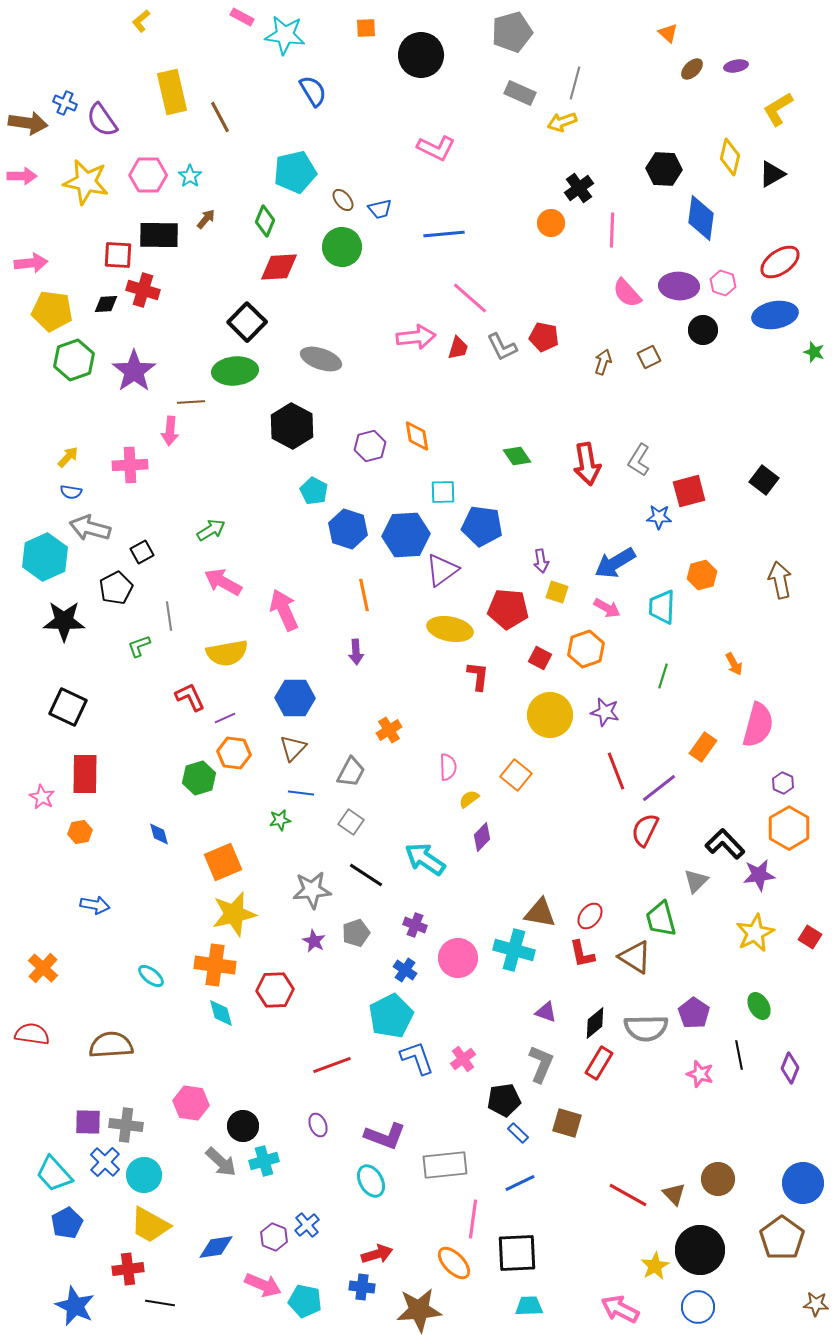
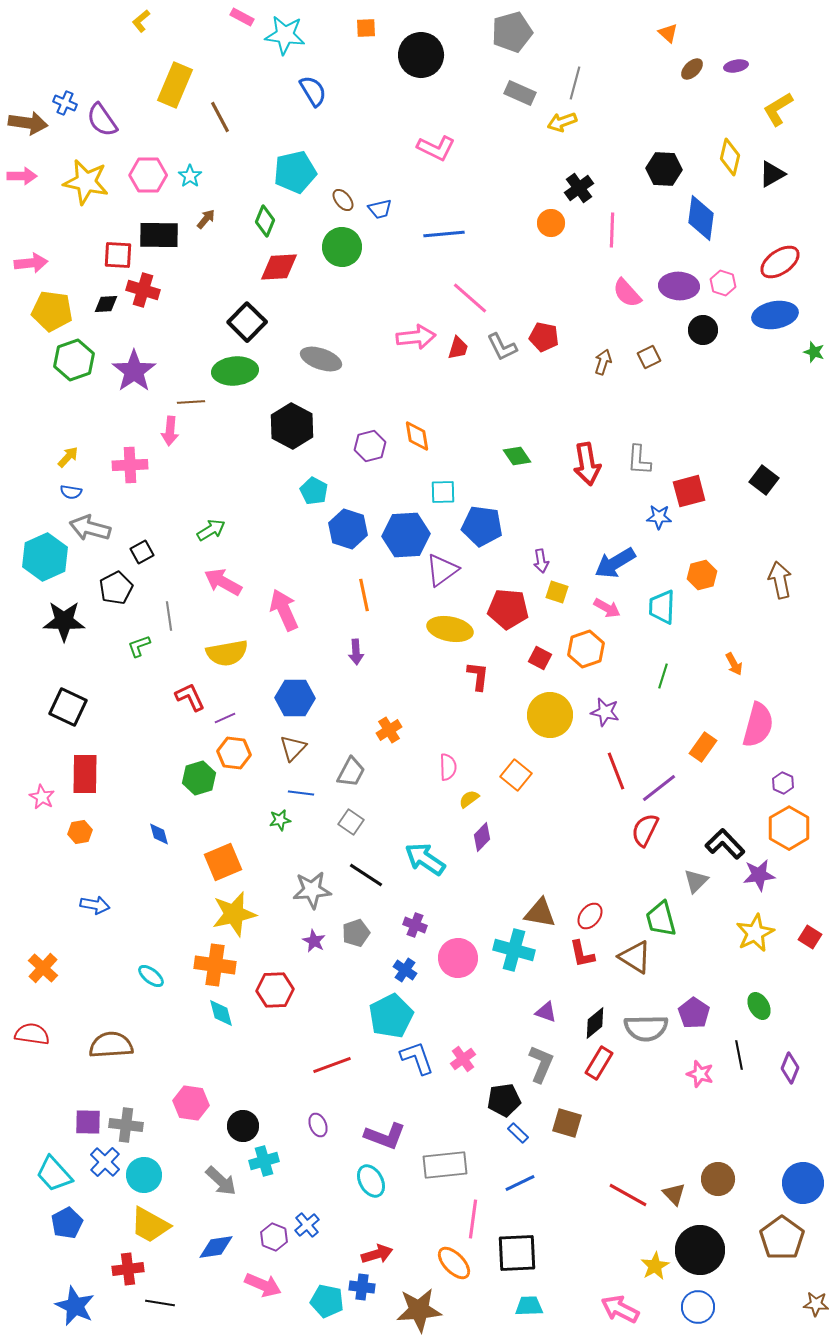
yellow rectangle at (172, 92): moved 3 px right, 7 px up; rotated 36 degrees clockwise
gray L-shape at (639, 460): rotated 28 degrees counterclockwise
gray arrow at (221, 1162): moved 19 px down
cyan pentagon at (305, 1301): moved 22 px right
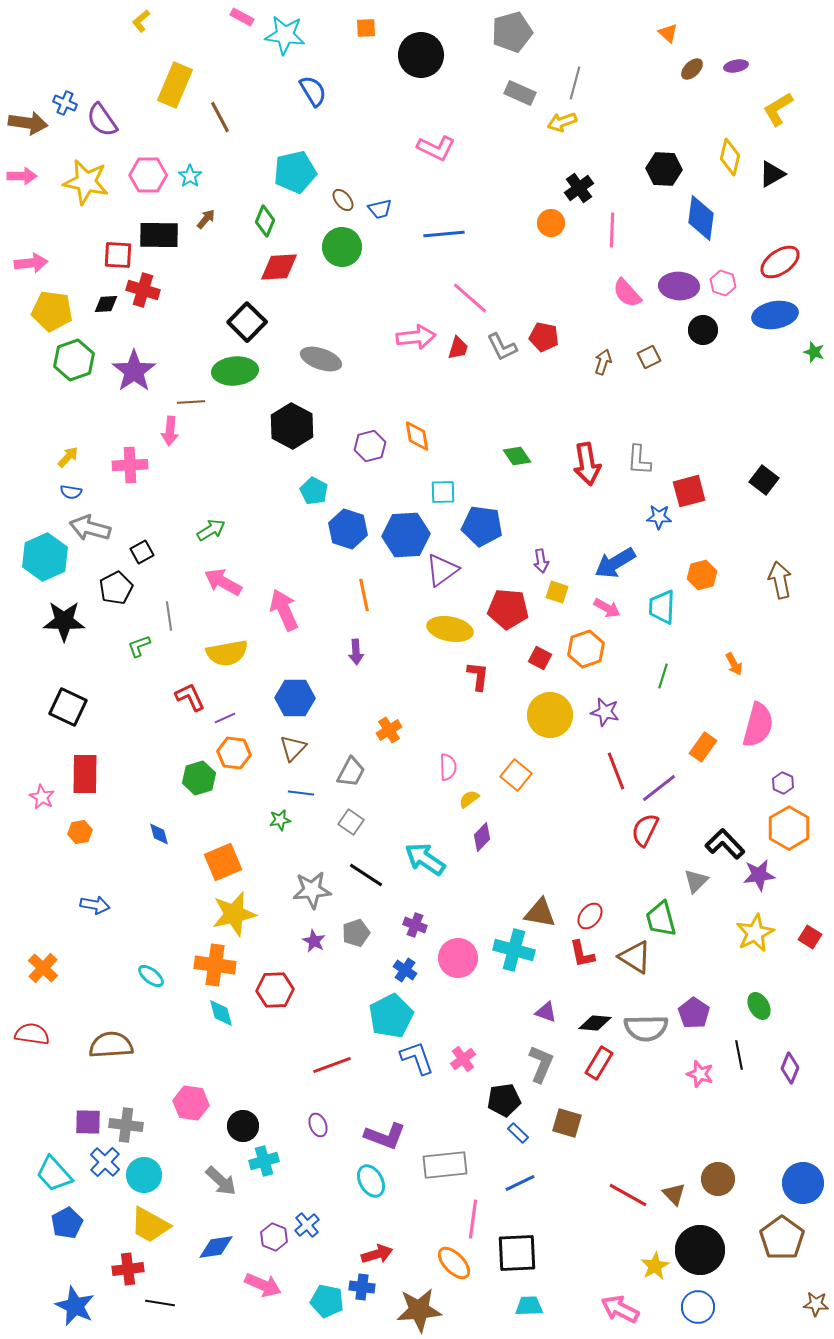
black diamond at (595, 1023): rotated 44 degrees clockwise
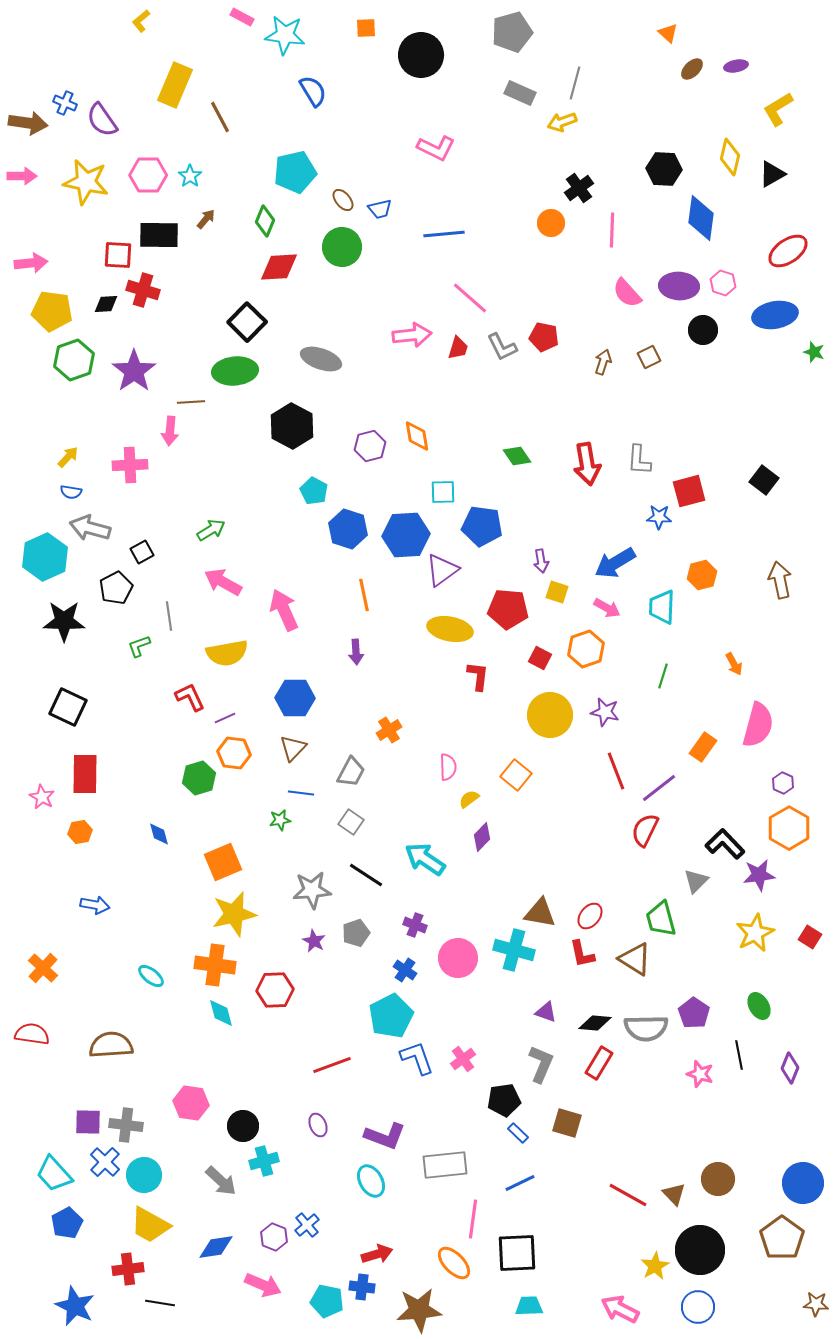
red ellipse at (780, 262): moved 8 px right, 11 px up
pink arrow at (416, 337): moved 4 px left, 2 px up
brown triangle at (635, 957): moved 2 px down
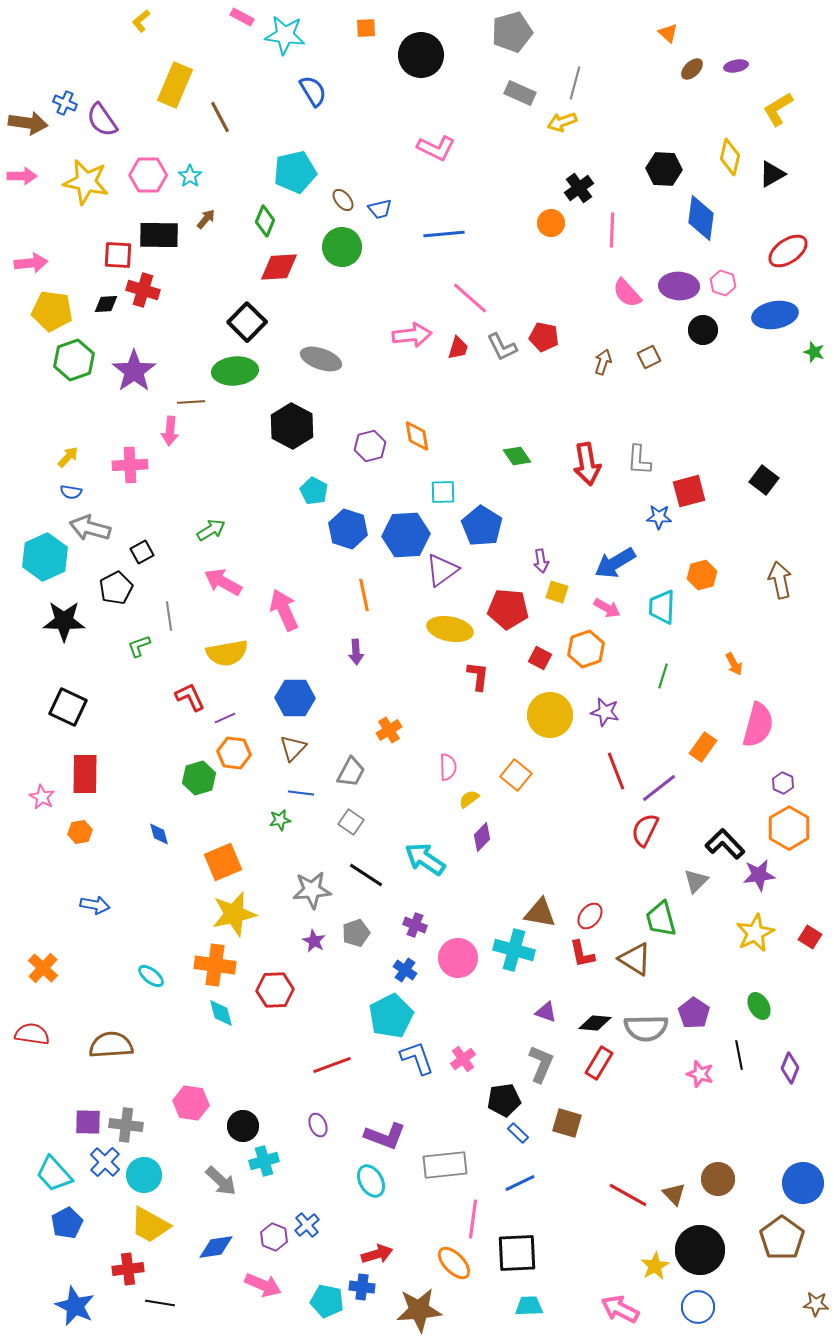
blue pentagon at (482, 526): rotated 24 degrees clockwise
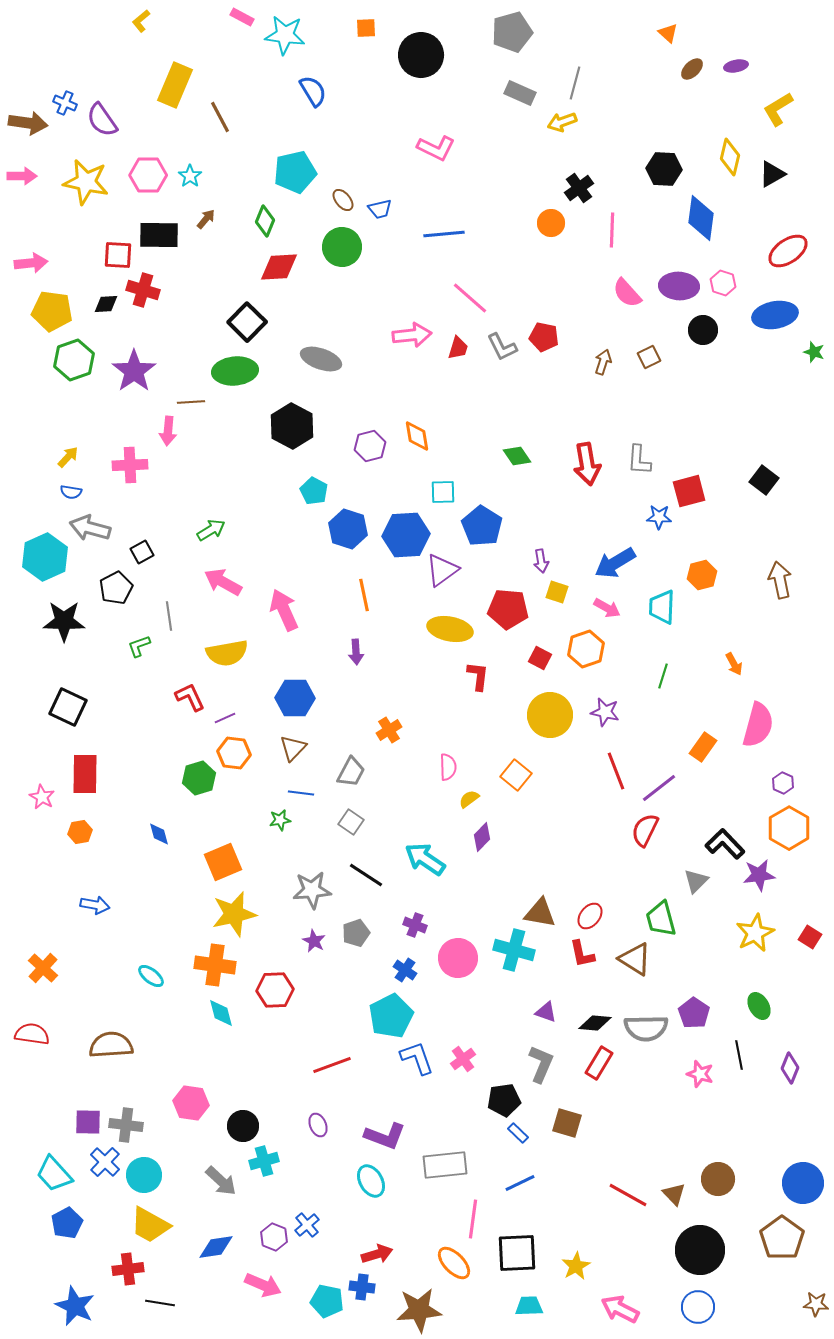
pink arrow at (170, 431): moved 2 px left
yellow star at (655, 1266): moved 79 px left
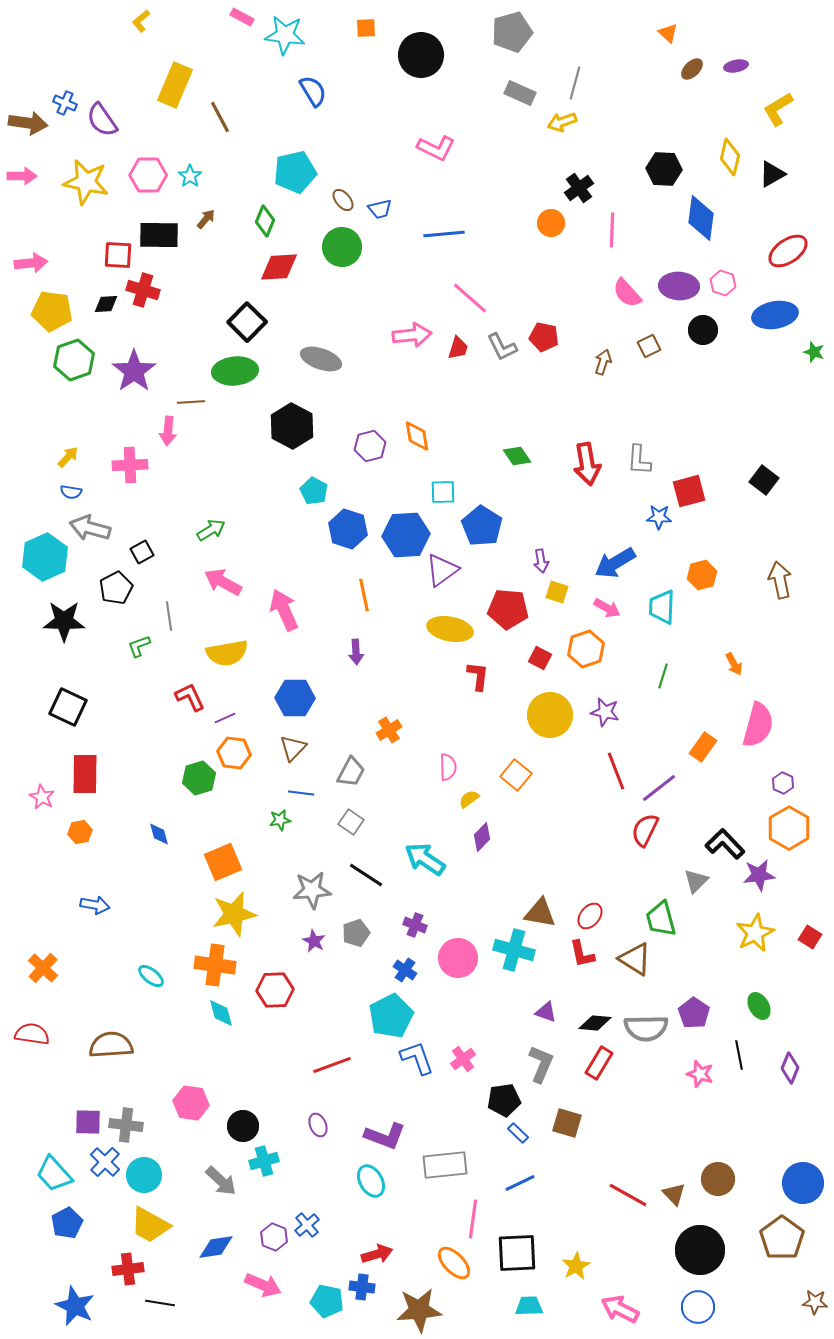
brown square at (649, 357): moved 11 px up
brown star at (816, 1304): moved 1 px left, 2 px up
